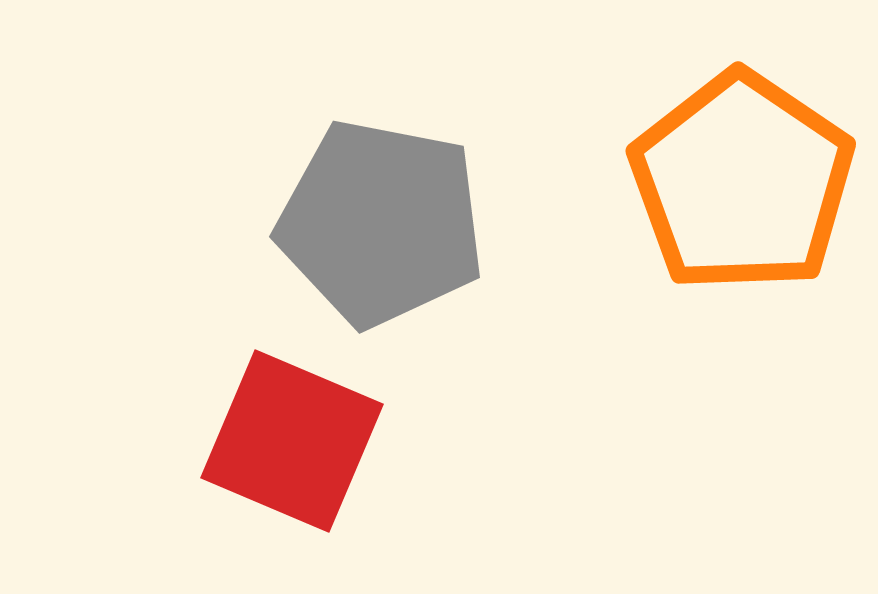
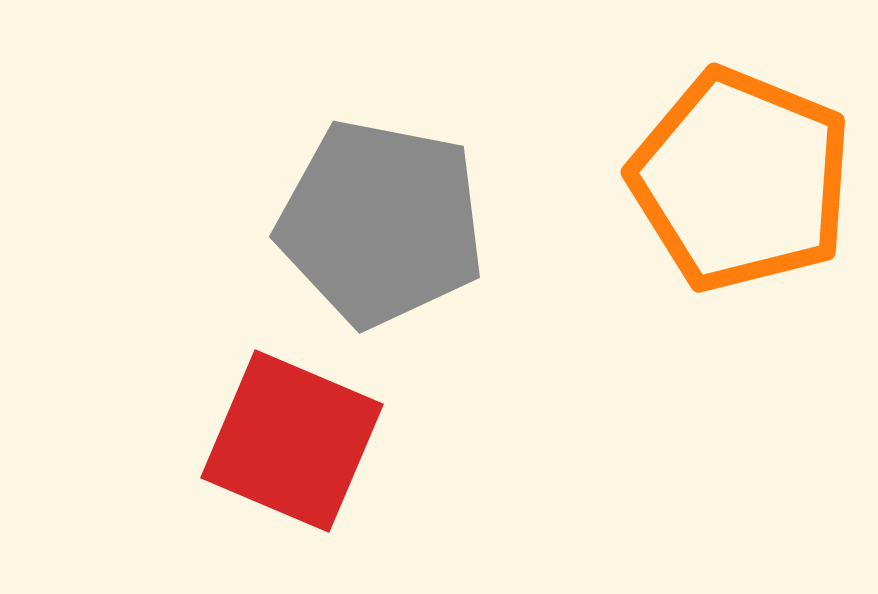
orange pentagon: moved 1 px left, 2 px up; rotated 12 degrees counterclockwise
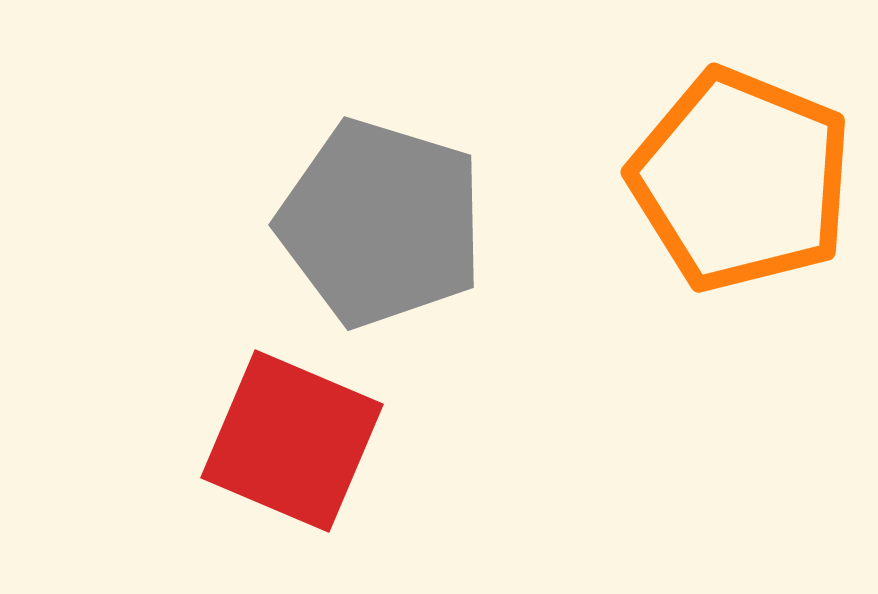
gray pentagon: rotated 6 degrees clockwise
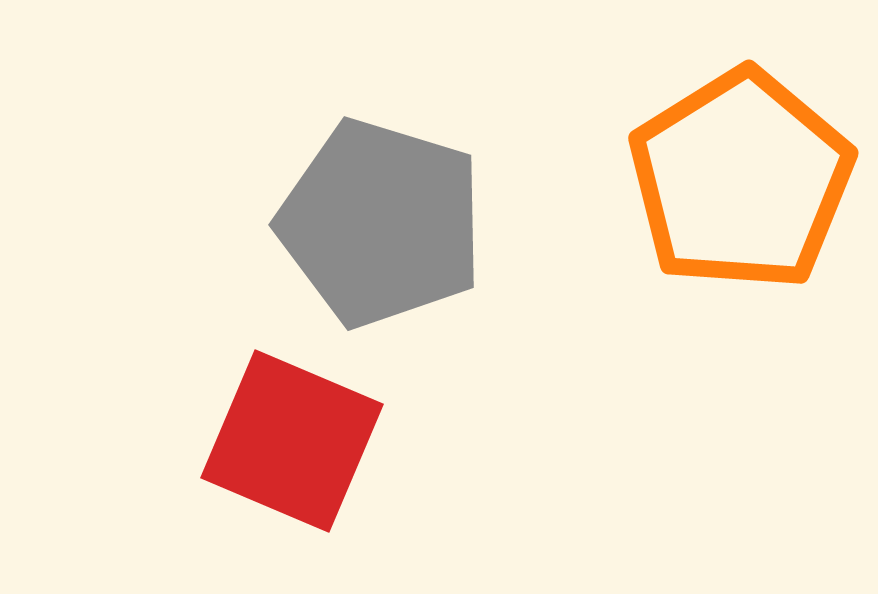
orange pentagon: rotated 18 degrees clockwise
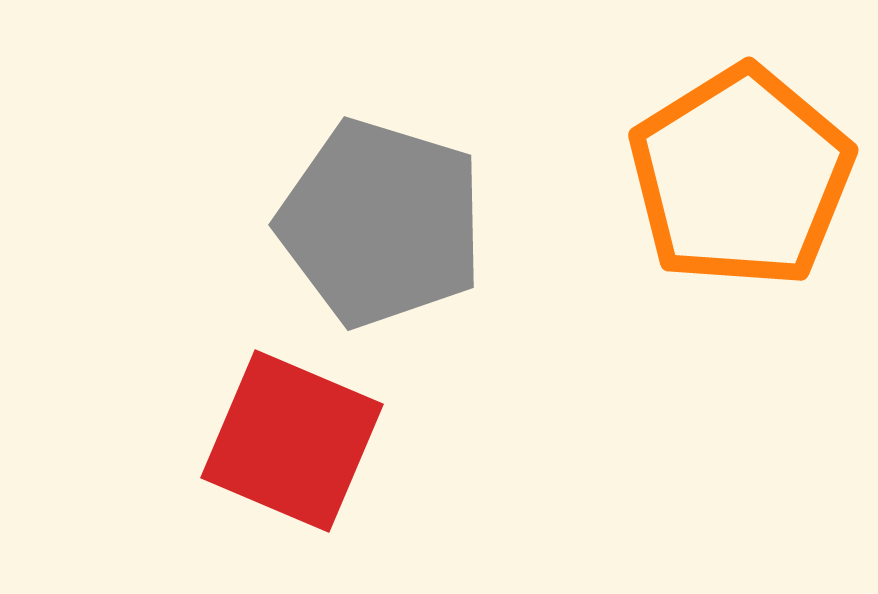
orange pentagon: moved 3 px up
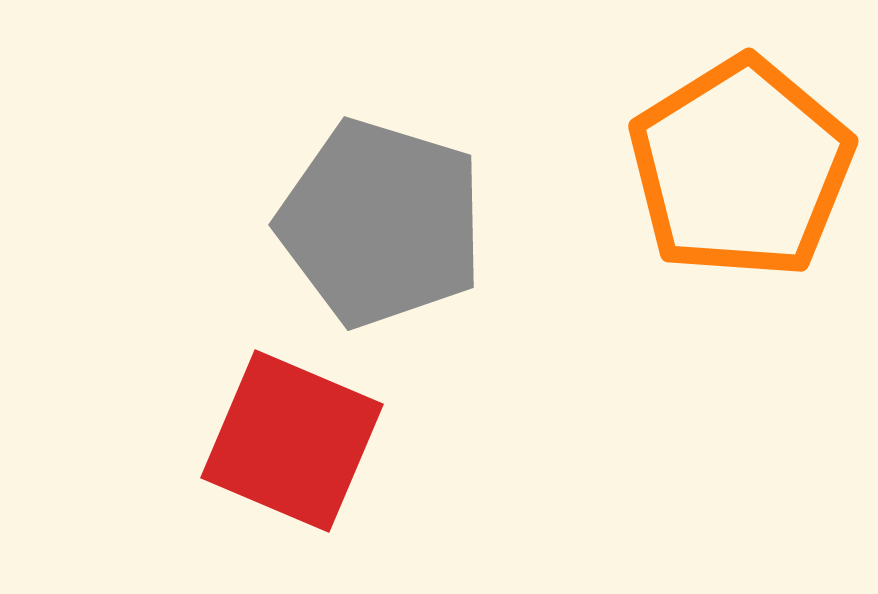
orange pentagon: moved 9 px up
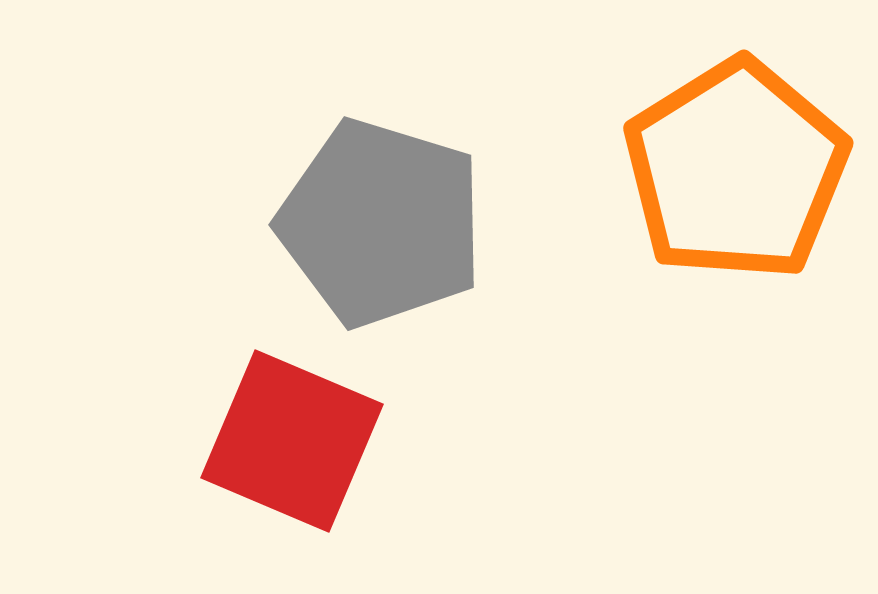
orange pentagon: moved 5 px left, 2 px down
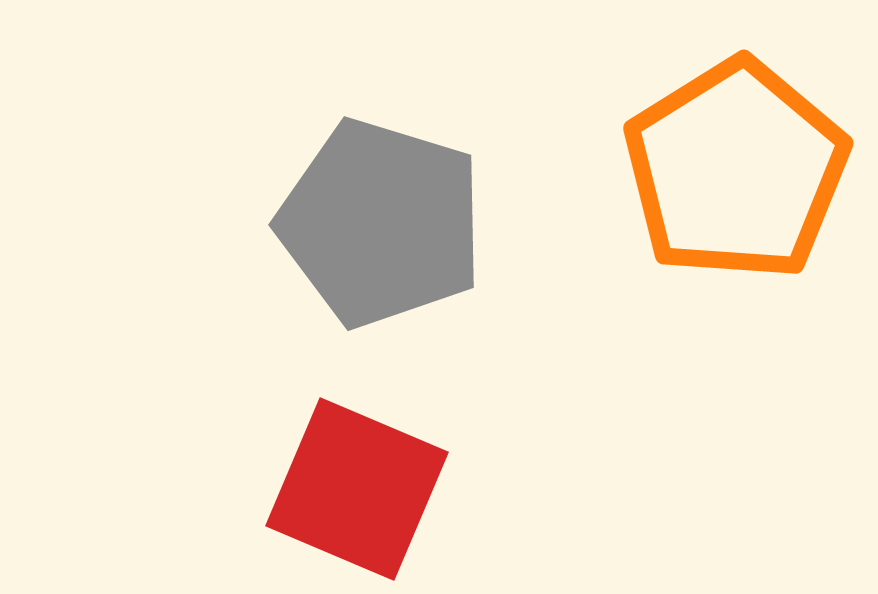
red square: moved 65 px right, 48 px down
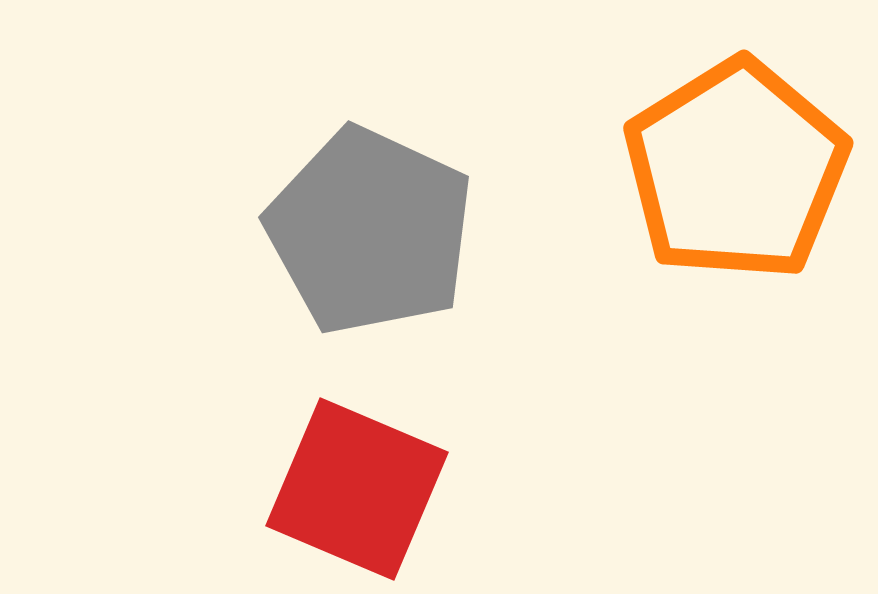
gray pentagon: moved 11 px left, 8 px down; rotated 8 degrees clockwise
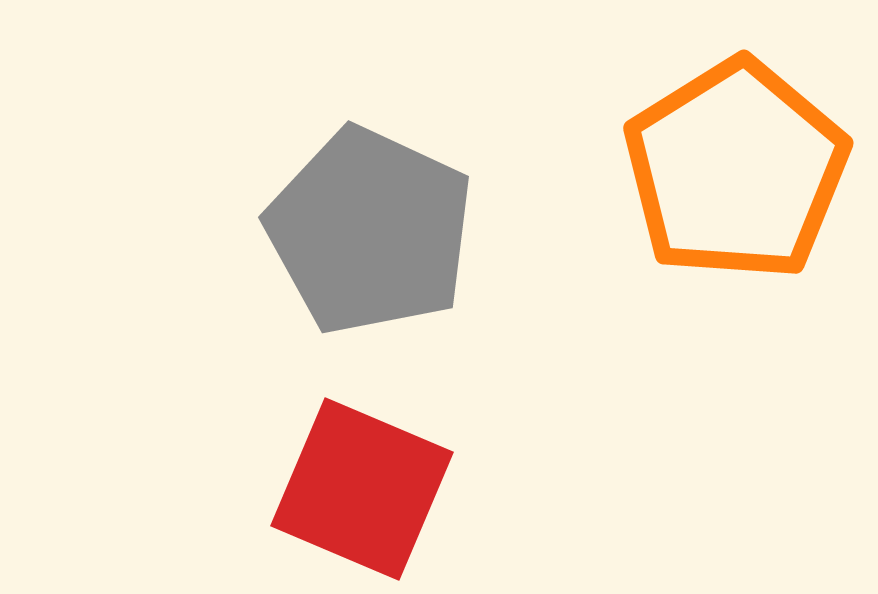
red square: moved 5 px right
